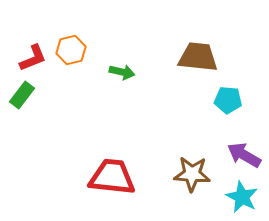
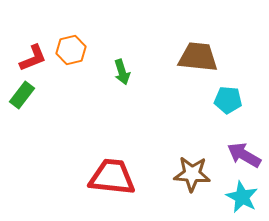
green arrow: rotated 60 degrees clockwise
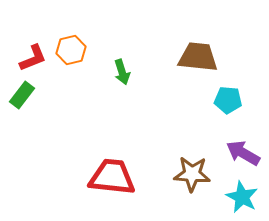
purple arrow: moved 1 px left, 2 px up
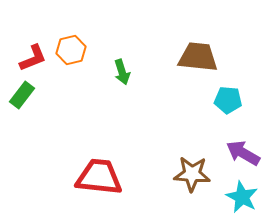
red trapezoid: moved 13 px left
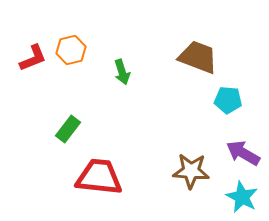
brown trapezoid: rotated 15 degrees clockwise
green rectangle: moved 46 px right, 34 px down
brown star: moved 1 px left, 3 px up
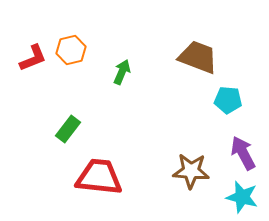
green arrow: rotated 140 degrees counterclockwise
purple arrow: rotated 32 degrees clockwise
cyan star: rotated 12 degrees counterclockwise
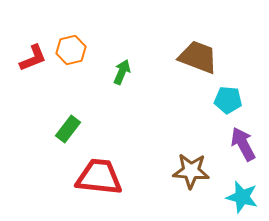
purple arrow: moved 9 px up
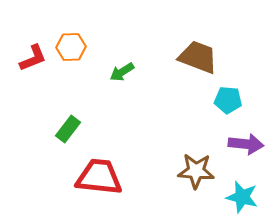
orange hexagon: moved 3 px up; rotated 12 degrees clockwise
green arrow: rotated 145 degrees counterclockwise
purple arrow: moved 3 px right; rotated 124 degrees clockwise
brown star: moved 5 px right
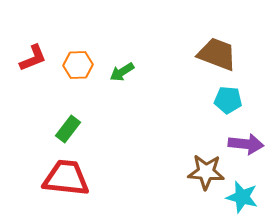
orange hexagon: moved 7 px right, 18 px down
brown trapezoid: moved 19 px right, 3 px up
brown star: moved 10 px right, 1 px down
red trapezoid: moved 33 px left, 1 px down
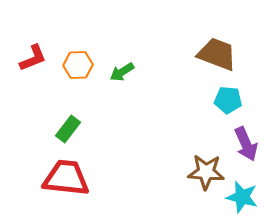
purple arrow: rotated 60 degrees clockwise
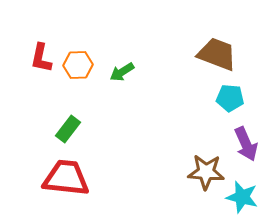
red L-shape: moved 8 px right; rotated 124 degrees clockwise
cyan pentagon: moved 2 px right, 2 px up
